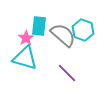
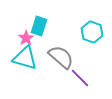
cyan rectangle: rotated 12 degrees clockwise
cyan hexagon: moved 9 px right, 2 px down
gray semicircle: moved 2 px left, 22 px down
purple line: moved 13 px right, 5 px down
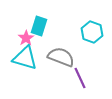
gray semicircle: rotated 20 degrees counterclockwise
purple line: rotated 20 degrees clockwise
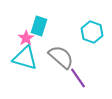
gray semicircle: rotated 20 degrees clockwise
purple line: moved 2 px left; rotated 10 degrees counterclockwise
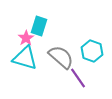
cyan hexagon: moved 19 px down
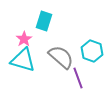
cyan rectangle: moved 5 px right, 5 px up
pink star: moved 2 px left, 1 px down
cyan triangle: moved 2 px left, 2 px down
purple line: rotated 15 degrees clockwise
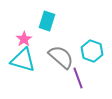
cyan rectangle: moved 3 px right
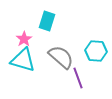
cyan hexagon: moved 4 px right; rotated 15 degrees counterclockwise
